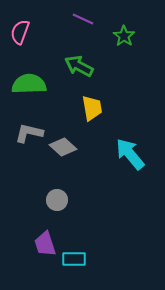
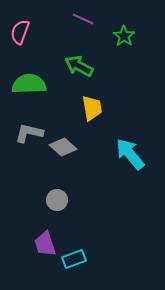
cyan rectangle: rotated 20 degrees counterclockwise
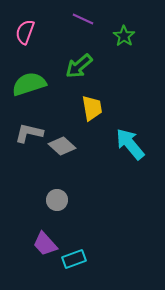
pink semicircle: moved 5 px right
green arrow: rotated 68 degrees counterclockwise
green semicircle: rotated 16 degrees counterclockwise
gray diamond: moved 1 px left, 1 px up
cyan arrow: moved 10 px up
purple trapezoid: rotated 24 degrees counterclockwise
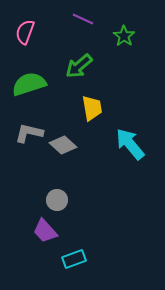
gray diamond: moved 1 px right, 1 px up
purple trapezoid: moved 13 px up
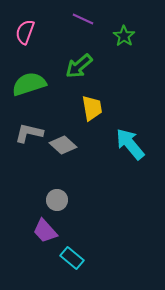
cyan rectangle: moved 2 px left, 1 px up; rotated 60 degrees clockwise
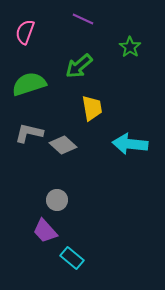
green star: moved 6 px right, 11 px down
cyan arrow: rotated 44 degrees counterclockwise
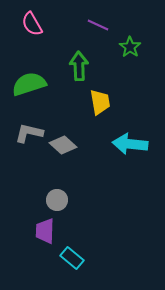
purple line: moved 15 px right, 6 px down
pink semicircle: moved 7 px right, 8 px up; rotated 50 degrees counterclockwise
green arrow: rotated 128 degrees clockwise
yellow trapezoid: moved 8 px right, 6 px up
purple trapezoid: rotated 44 degrees clockwise
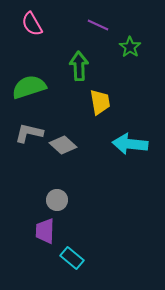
green semicircle: moved 3 px down
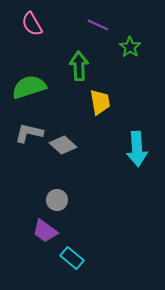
cyan arrow: moved 7 px right, 5 px down; rotated 100 degrees counterclockwise
purple trapezoid: rotated 56 degrees counterclockwise
